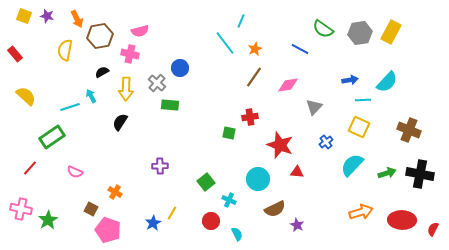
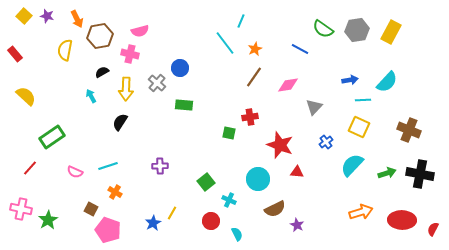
yellow square at (24, 16): rotated 21 degrees clockwise
gray hexagon at (360, 33): moved 3 px left, 3 px up
green rectangle at (170, 105): moved 14 px right
cyan line at (70, 107): moved 38 px right, 59 px down
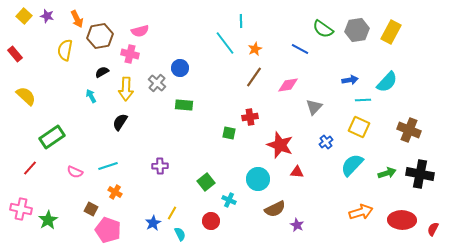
cyan line at (241, 21): rotated 24 degrees counterclockwise
cyan semicircle at (237, 234): moved 57 px left
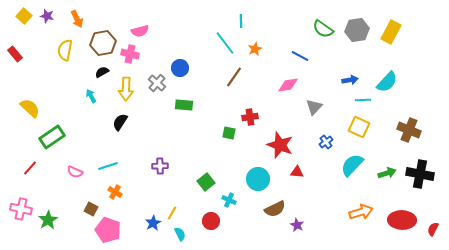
brown hexagon at (100, 36): moved 3 px right, 7 px down
blue line at (300, 49): moved 7 px down
brown line at (254, 77): moved 20 px left
yellow semicircle at (26, 96): moved 4 px right, 12 px down
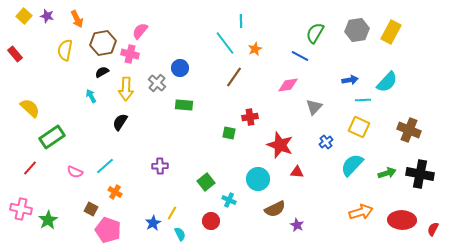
green semicircle at (323, 29): moved 8 px left, 4 px down; rotated 85 degrees clockwise
pink semicircle at (140, 31): rotated 144 degrees clockwise
cyan line at (108, 166): moved 3 px left; rotated 24 degrees counterclockwise
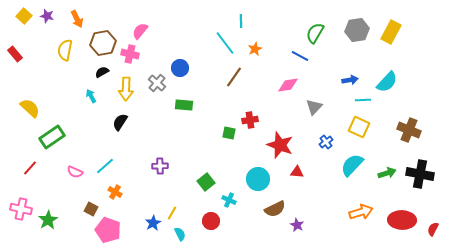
red cross at (250, 117): moved 3 px down
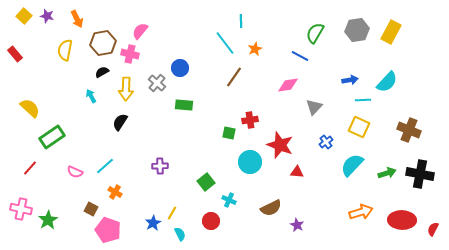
cyan circle at (258, 179): moved 8 px left, 17 px up
brown semicircle at (275, 209): moved 4 px left, 1 px up
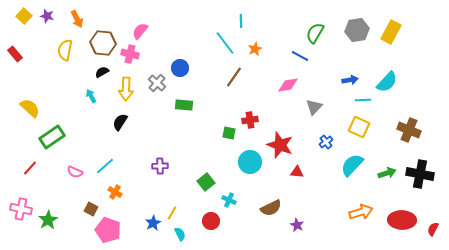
brown hexagon at (103, 43): rotated 15 degrees clockwise
